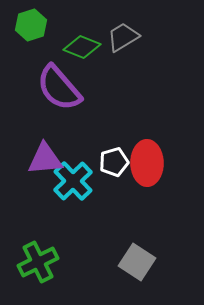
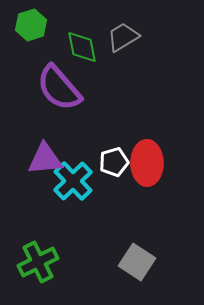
green diamond: rotated 57 degrees clockwise
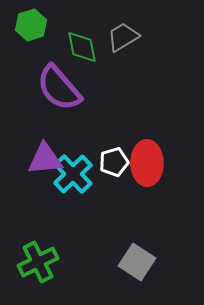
cyan cross: moved 7 px up
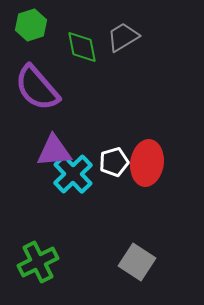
purple semicircle: moved 22 px left
purple triangle: moved 9 px right, 8 px up
red ellipse: rotated 9 degrees clockwise
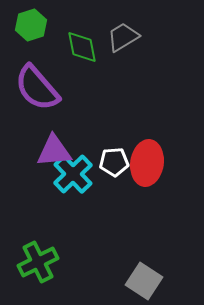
white pentagon: rotated 12 degrees clockwise
gray square: moved 7 px right, 19 px down
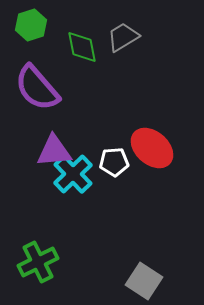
red ellipse: moved 5 px right, 15 px up; rotated 57 degrees counterclockwise
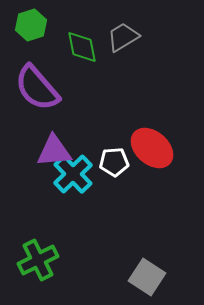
green cross: moved 2 px up
gray square: moved 3 px right, 4 px up
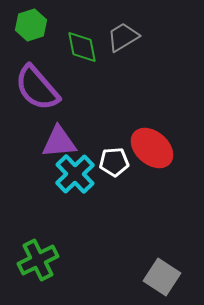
purple triangle: moved 5 px right, 9 px up
cyan cross: moved 2 px right
gray square: moved 15 px right
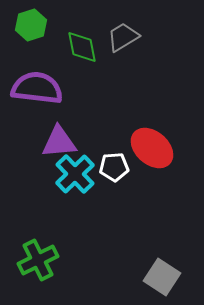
purple semicircle: rotated 138 degrees clockwise
white pentagon: moved 5 px down
